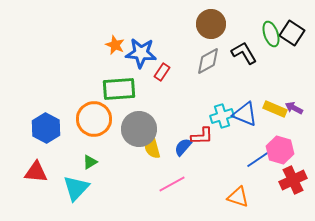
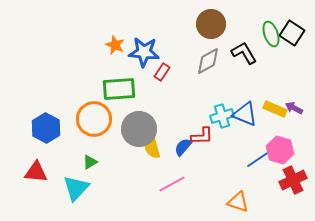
blue star: moved 3 px right, 1 px up
orange triangle: moved 5 px down
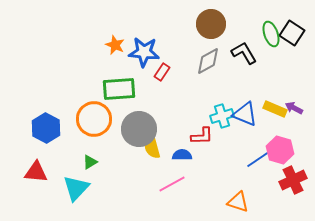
blue semicircle: moved 1 px left, 8 px down; rotated 48 degrees clockwise
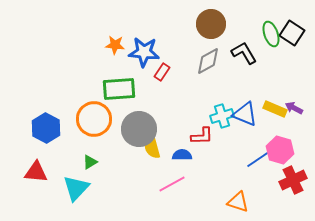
orange star: rotated 18 degrees counterclockwise
